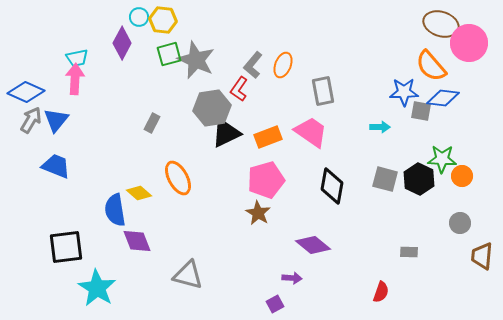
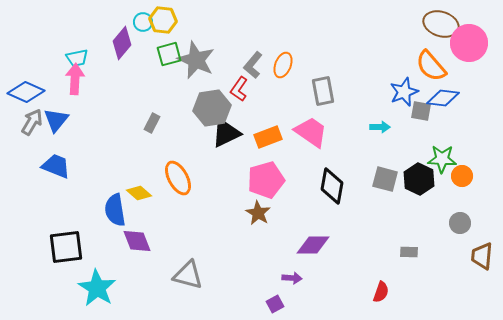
cyan circle at (139, 17): moved 4 px right, 5 px down
purple diamond at (122, 43): rotated 12 degrees clockwise
blue star at (404, 92): rotated 20 degrees counterclockwise
gray arrow at (31, 120): moved 1 px right, 2 px down
purple diamond at (313, 245): rotated 40 degrees counterclockwise
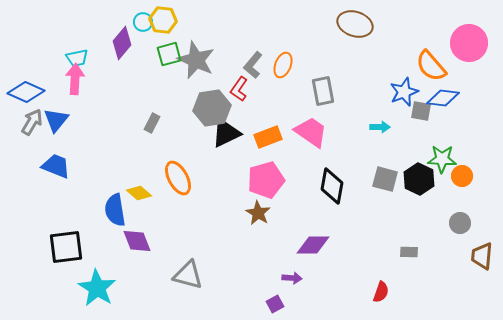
brown ellipse at (441, 24): moved 86 px left
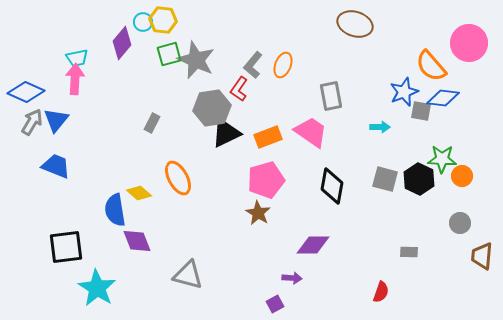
gray rectangle at (323, 91): moved 8 px right, 5 px down
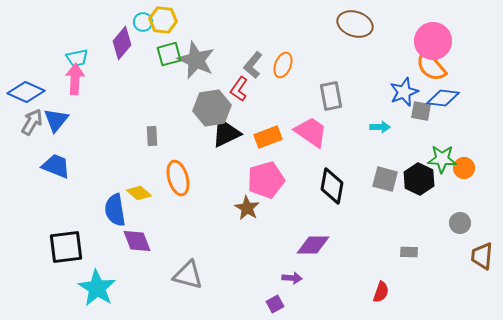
pink circle at (469, 43): moved 36 px left, 2 px up
gray rectangle at (152, 123): moved 13 px down; rotated 30 degrees counterclockwise
orange circle at (462, 176): moved 2 px right, 8 px up
orange ellipse at (178, 178): rotated 12 degrees clockwise
brown star at (258, 213): moved 11 px left, 5 px up
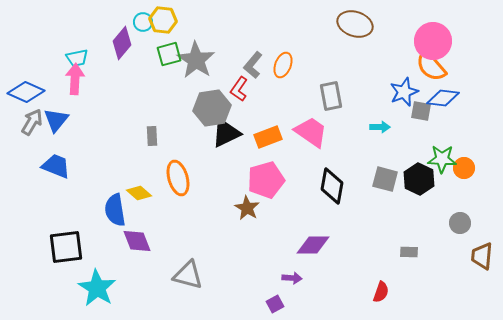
gray star at (196, 60): rotated 9 degrees clockwise
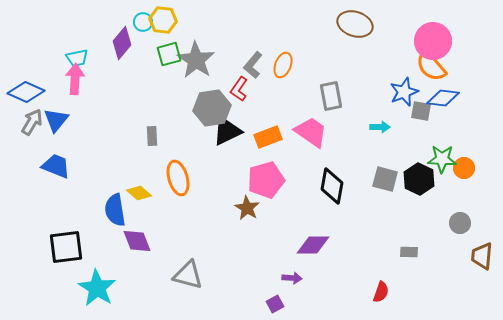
black triangle at (226, 133): moved 1 px right, 2 px up
